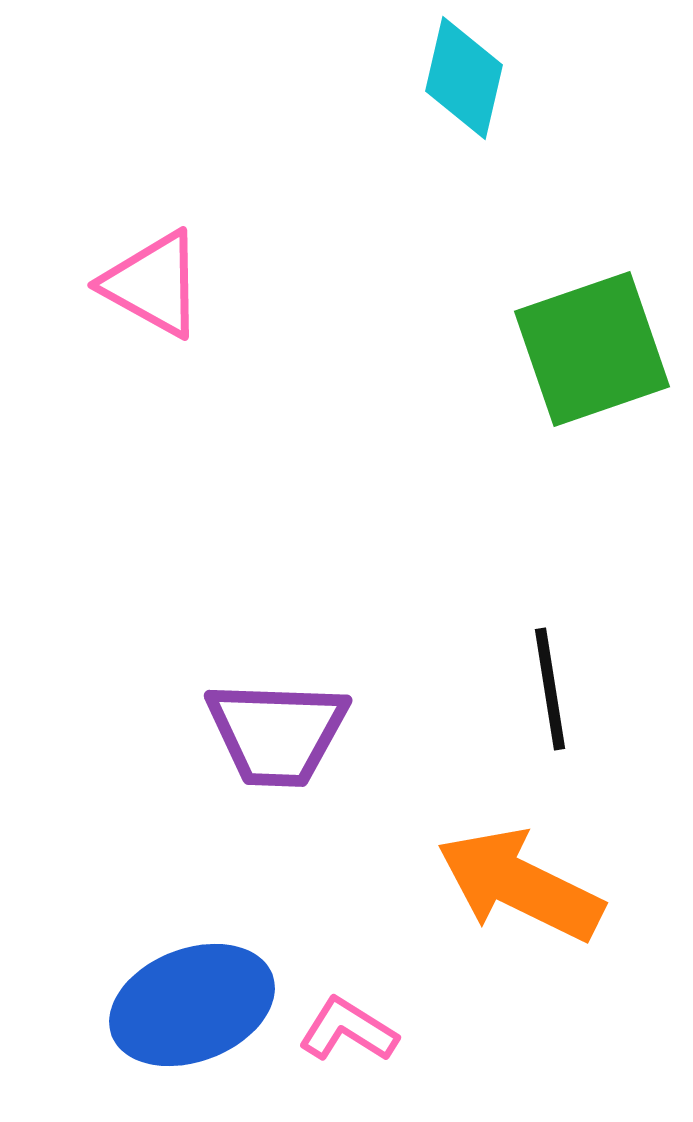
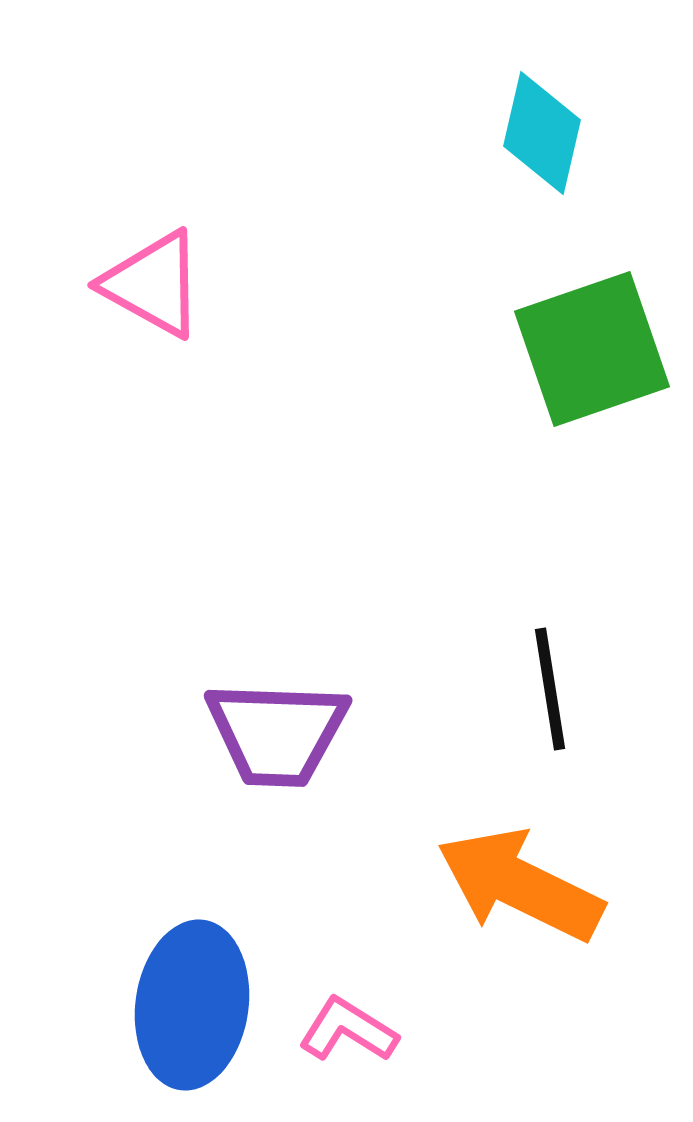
cyan diamond: moved 78 px right, 55 px down
blue ellipse: rotated 61 degrees counterclockwise
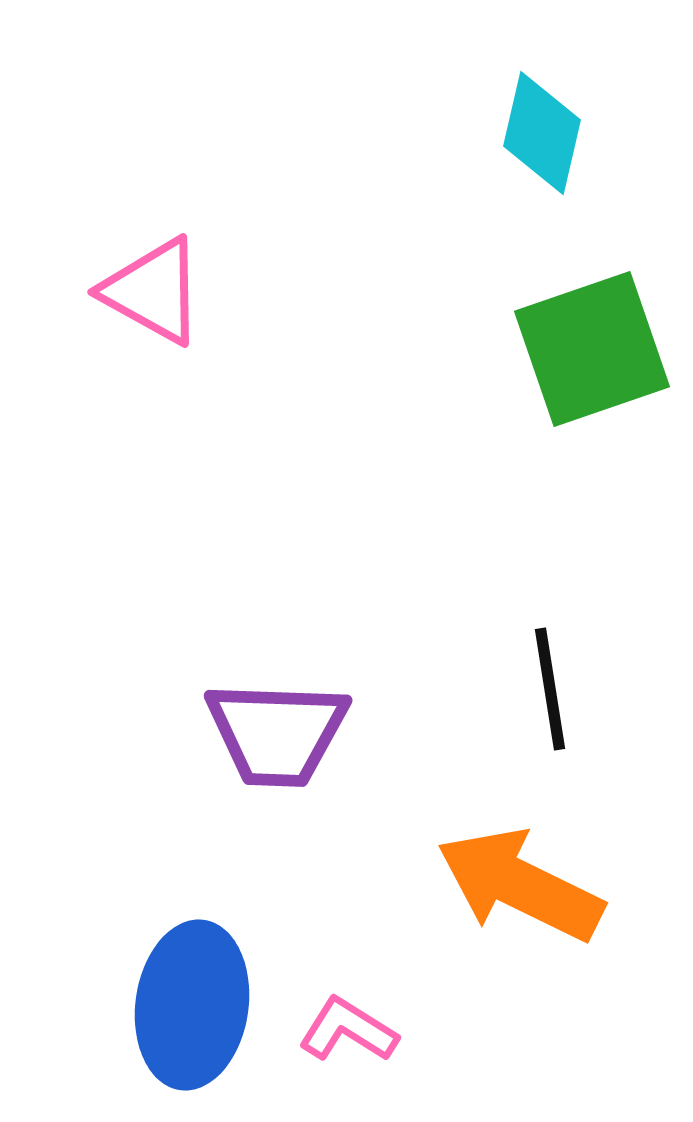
pink triangle: moved 7 px down
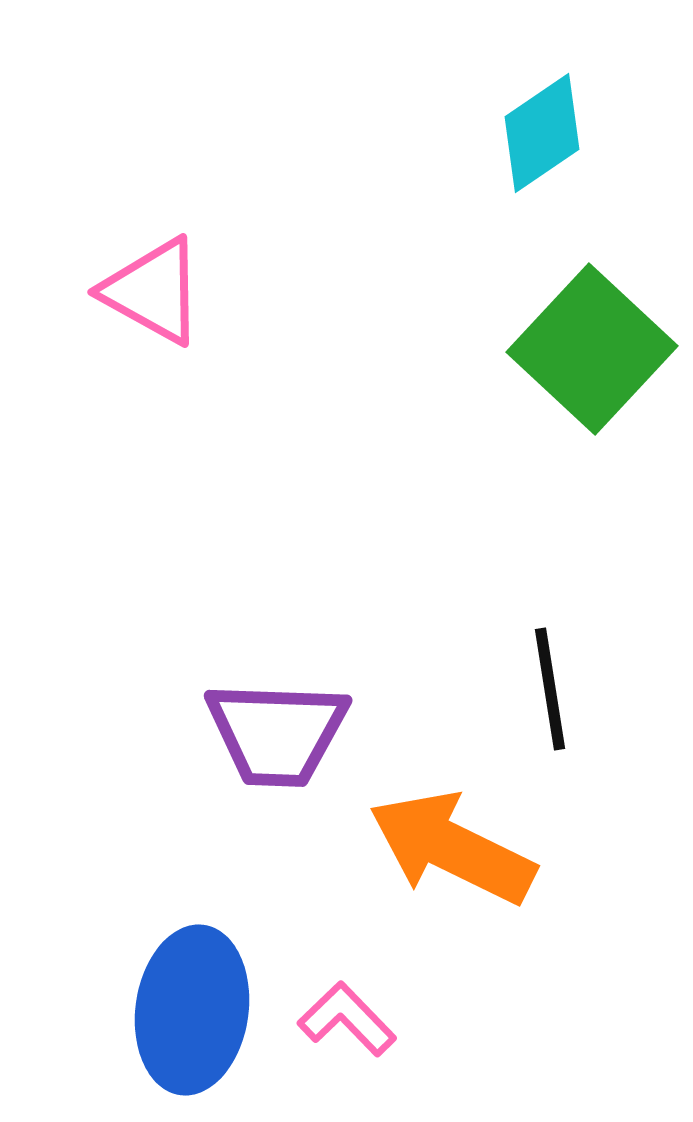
cyan diamond: rotated 43 degrees clockwise
green square: rotated 28 degrees counterclockwise
orange arrow: moved 68 px left, 37 px up
blue ellipse: moved 5 px down
pink L-shape: moved 1 px left, 11 px up; rotated 14 degrees clockwise
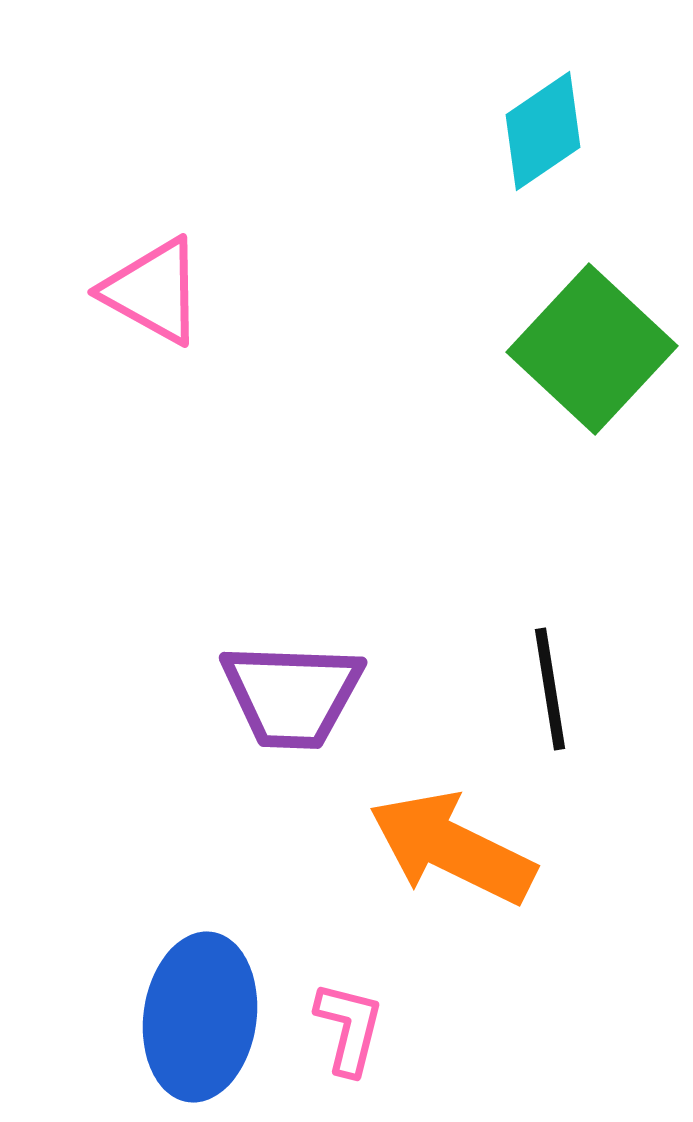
cyan diamond: moved 1 px right, 2 px up
purple trapezoid: moved 15 px right, 38 px up
blue ellipse: moved 8 px right, 7 px down
pink L-shape: moved 2 px right, 9 px down; rotated 58 degrees clockwise
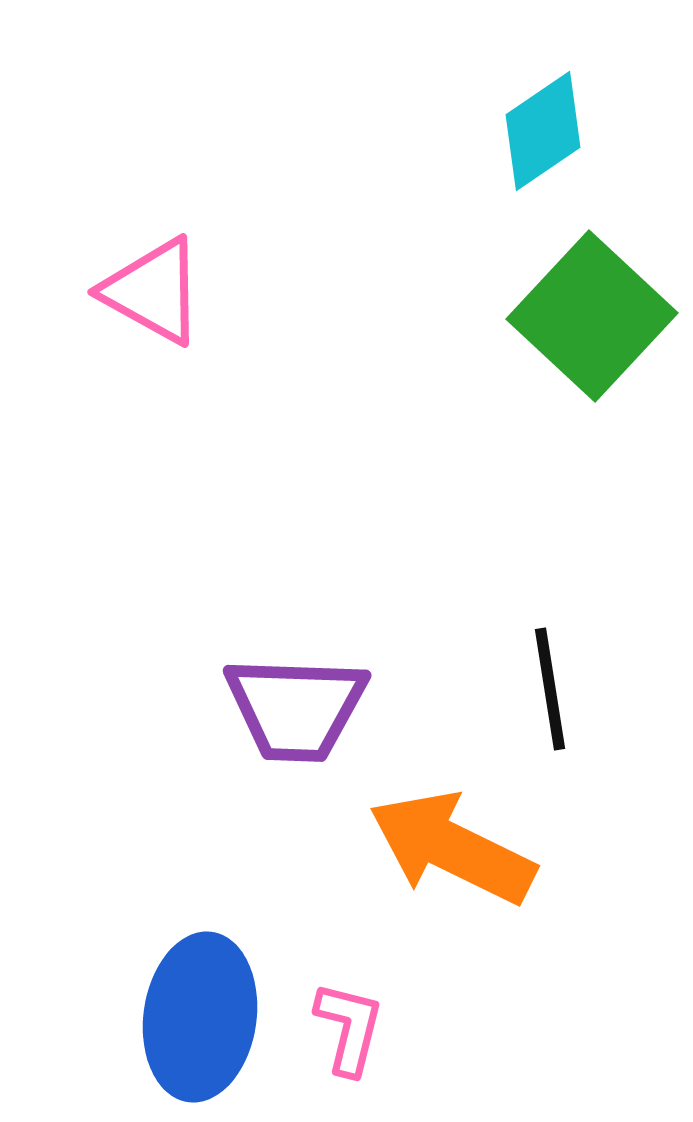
green square: moved 33 px up
purple trapezoid: moved 4 px right, 13 px down
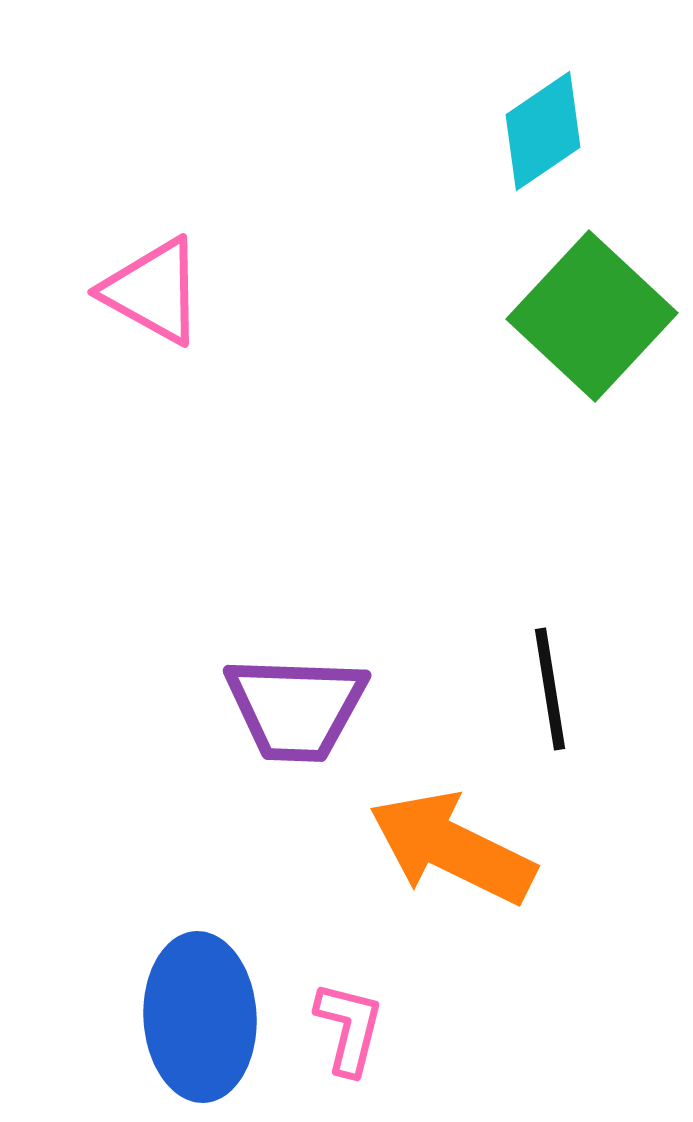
blue ellipse: rotated 11 degrees counterclockwise
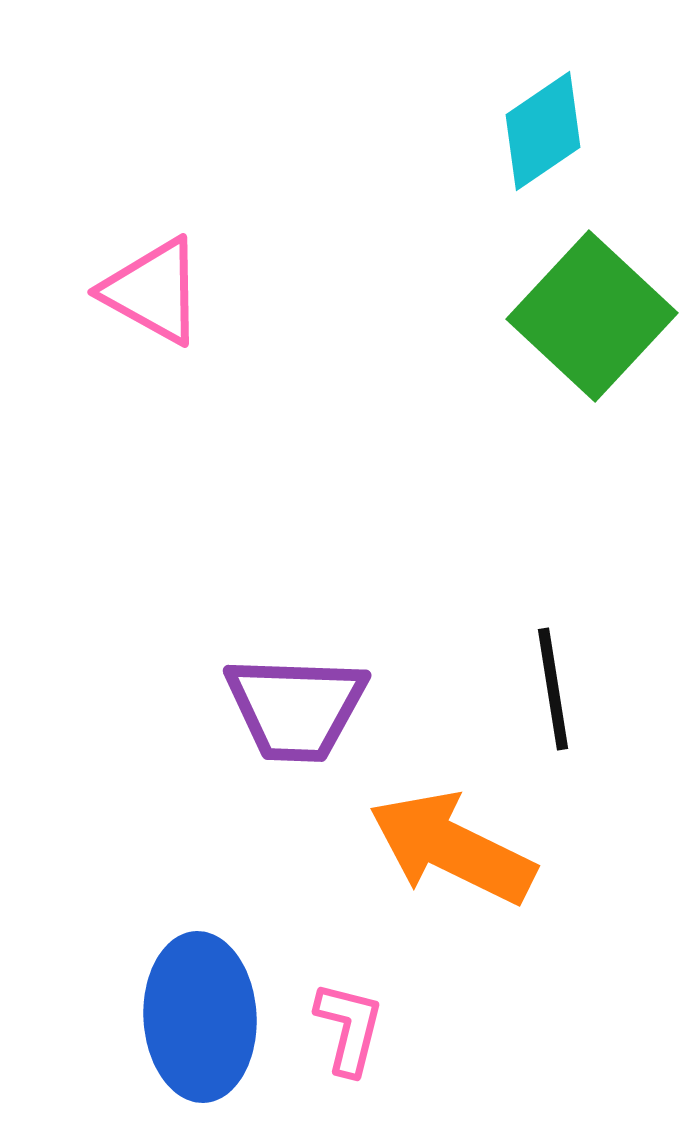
black line: moved 3 px right
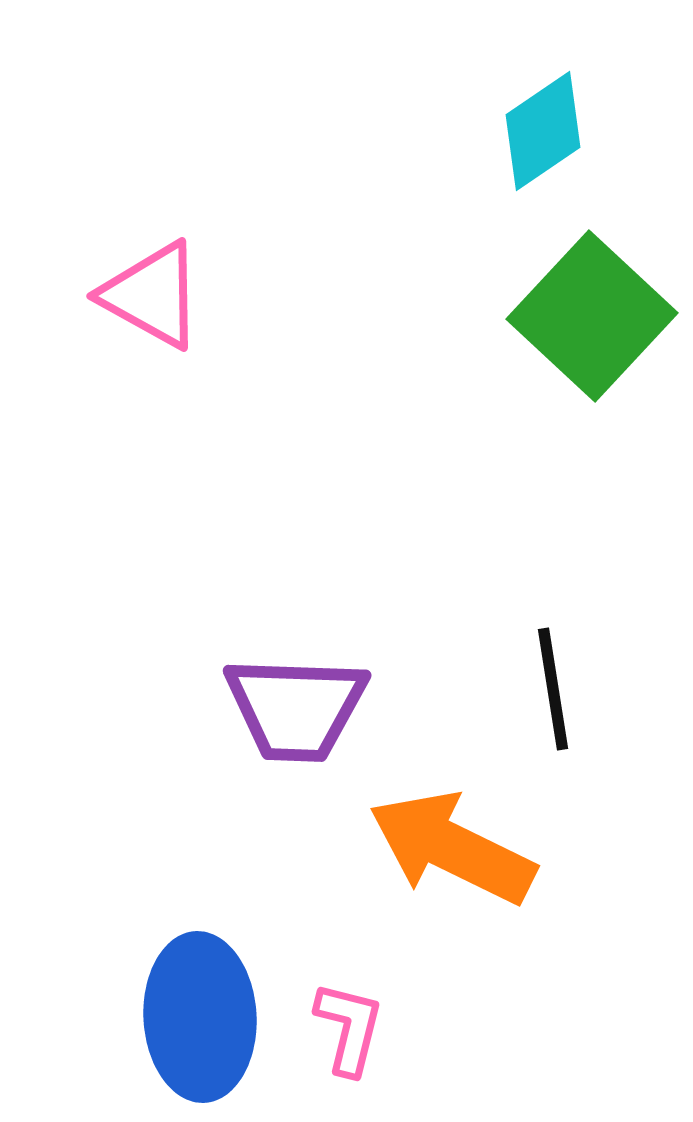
pink triangle: moved 1 px left, 4 px down
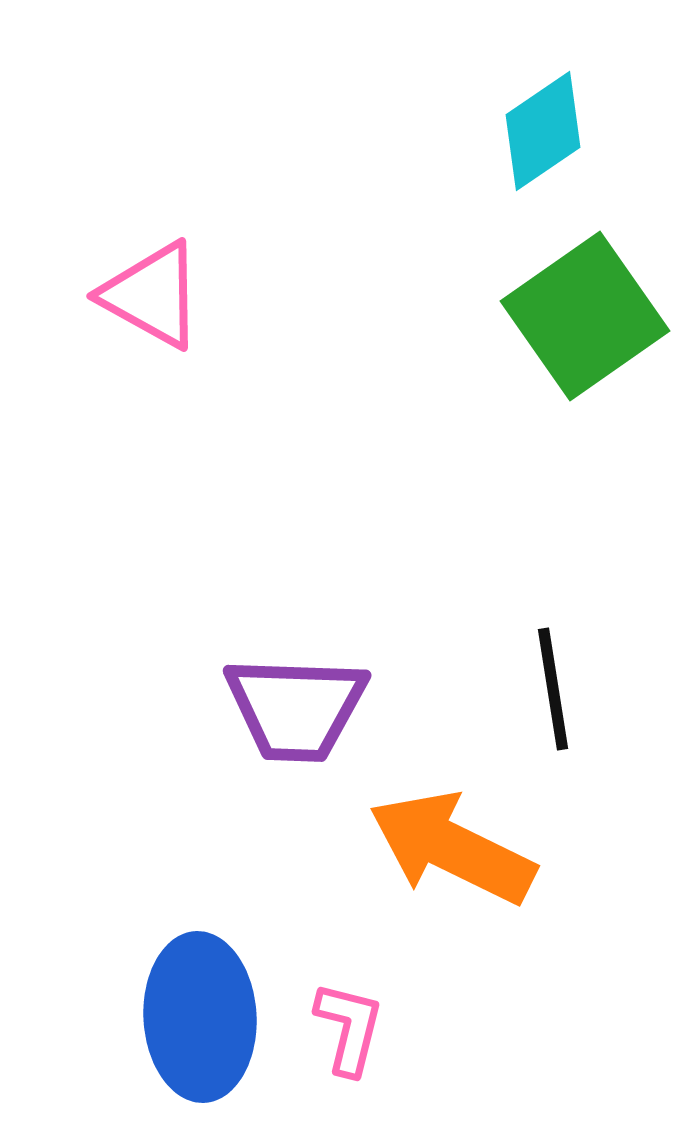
green square: moved 7 px left; rotated 12 degrees clockwise
